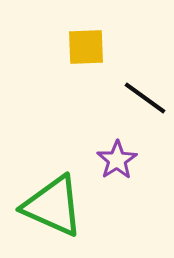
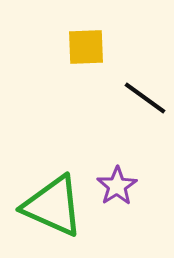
purple star: moved 26 px down
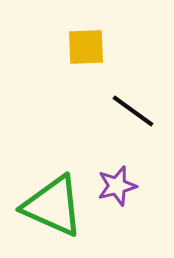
black line: moved 12 px left, 13 px down
purple star: rotated 18 degrees clockwise
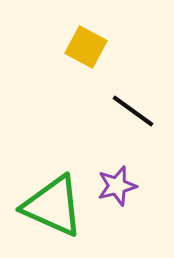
yellow square: rotated 30 degrees clockwise
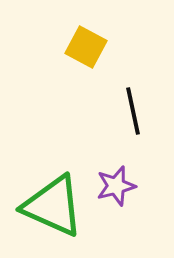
black line: rotated 42 degrees clockwise
purple star: moved 1 px left
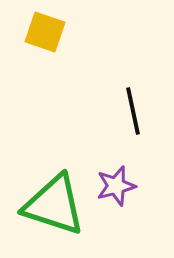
yellow square: moved 41 px left, 15 px up; rotated 9 degrees counterclockwise
green triangle: moved 1 px right, 1 px up; rotated 6 degrees counterclockwise
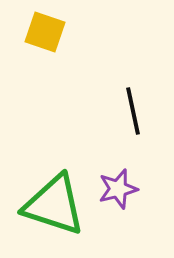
purple star: moved 2 px right, 3 px down
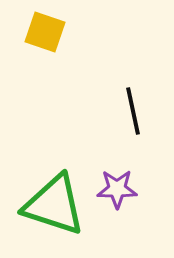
purple star: moved 1 px left; rotated 15 degrees clockwise
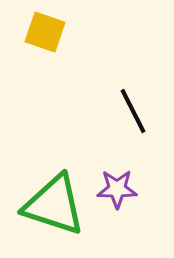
black line: rotated 15 degrees counterclockwise
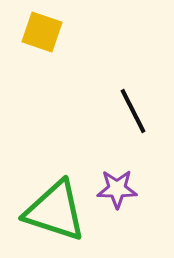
yellow square: moved 3 px left
green triangle: moved 1 px right, 6 px down
